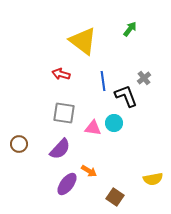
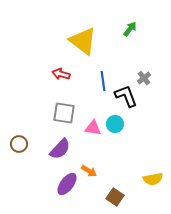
cyan circle: moved 1 px right, 1 px down
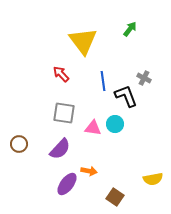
yellow triangle: rotated 16 degrees clockwise
red arrow: rotated 30 degrees clockwise
gray cross: rotated 24 degrees counterclockwise
orange arrow: rotated 21 degrees counterclockwise
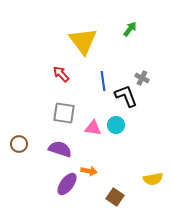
gray cross: moved 2 px left
cyan circle: moved 1 px right, 1 px down
purple semicircle: rotated 115 degrees counterclockwise
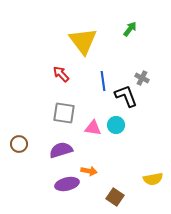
purple semicircle: moved 1 px right, 1 px down; rotated 35 degrees counterclockwise
purple ellipse: rotated 40 degrees clockwise
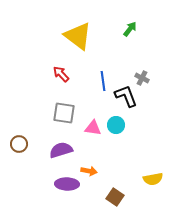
yellow triangle: moved 5 px left, 5 px up; rotated 16 degrees counterclockwise
purple ellipse: rotated 15 degrees clockwise
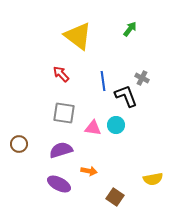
purple ellipse: moved 8 px left; rotated 25 degrees clockwise
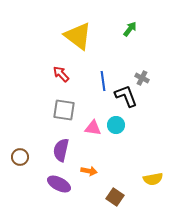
gray square: moved 3 px up
brown circle: moved 1 px right, 13 px down
purple semicircle: rotated 60 degrees counterclockwise
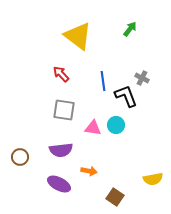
purple semicircle: rotated 110 degrees counterclockwise
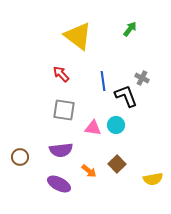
orange arrow: rotated 28 degrees clockwise
brown square: moved 2 px right, 33 px up; rotated 12 degrees clockwise
